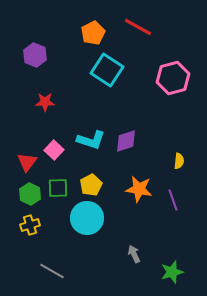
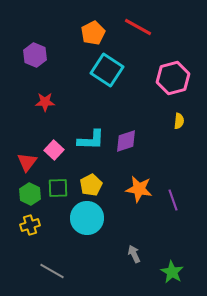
cyan L-shape: rotated 16 degrees counterclockwise
yellow semicircle: moved 40 px up
green star: rotated 25 degrees counterclockwise
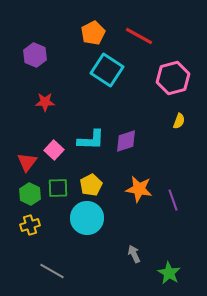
red line: moved 1 px right, 9 px down
yellow semicircle: rotated 14 degrees clockwise
green star: moved 3 px left, 1 px down
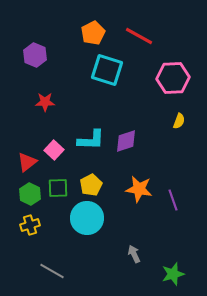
cyan square: rotated 16 degrees counterclockwise
pink hexagon: rotated 12 degrees clockwise
red triangle: rotated 15 degrees clockwise
green star: moved 4 px right, 1 px down; rotated 25 degrees clockwise
